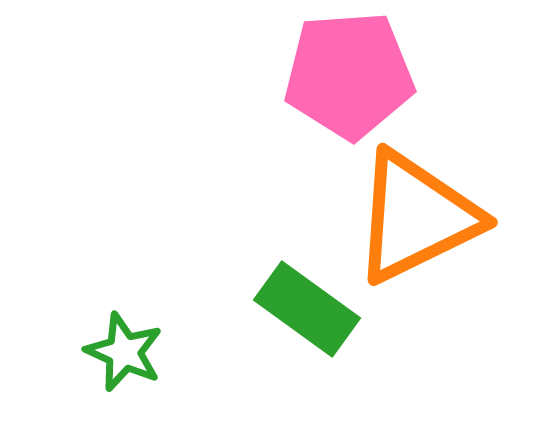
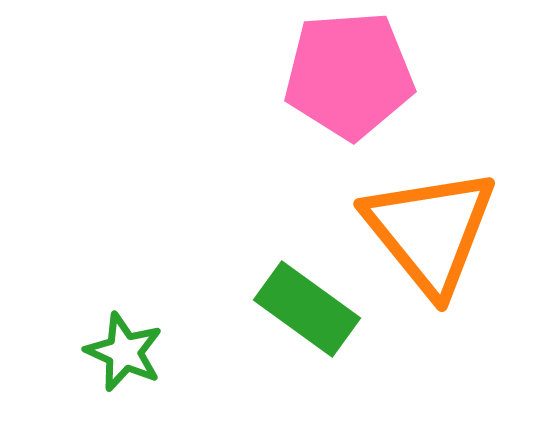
orange triangle: moved 14 px right, 14 px down; rotated 43 degrees counterclockwise
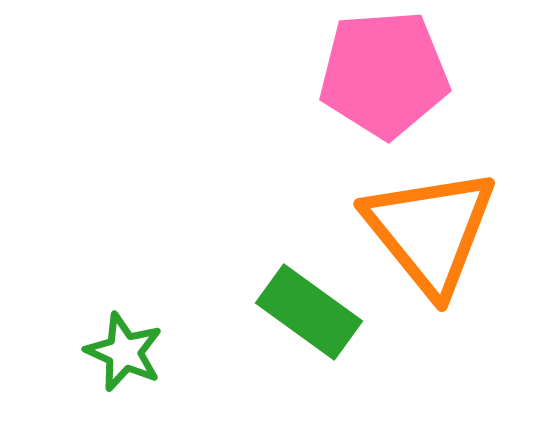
pink pentagon: moved 35 px right, 1 px up
green rectangle: moved 2 px right, 3 px down
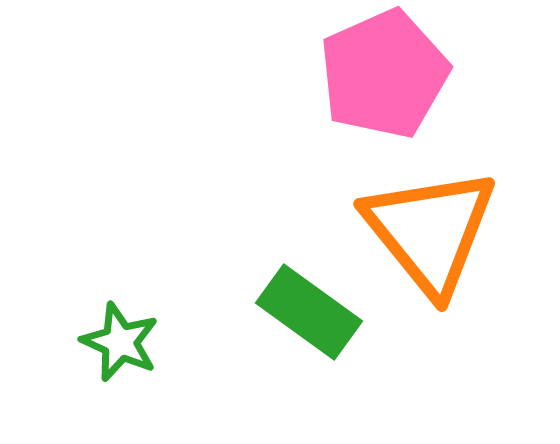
pink pentagon: rotated 20 degrees counterclockwise
green star: moved 4 px left, 10 px up
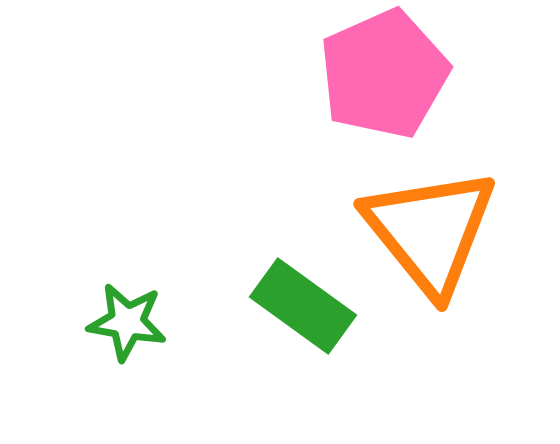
green rectangle: moved 6 px left, 6 px up
green star: moved 7 px right, 20 px up; rotated 14 degrees counterclockwise
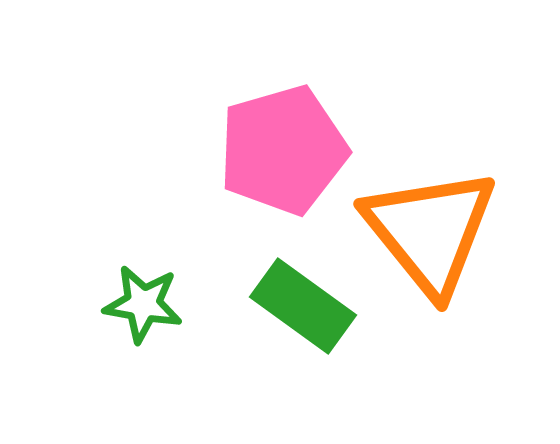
pink pentagon: moved 101 px left, 76 px down; rotated 8 degrees clockwise
green star: moved 16 px right, 18 px up
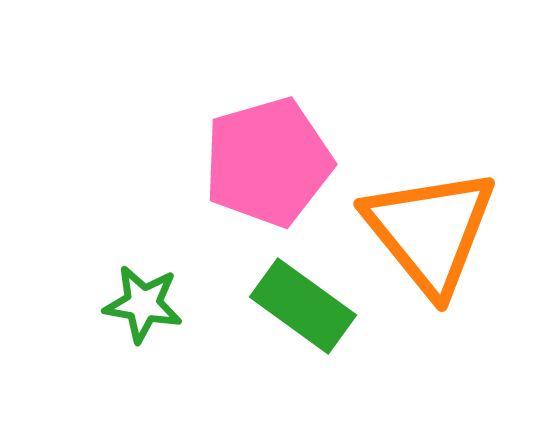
pink pentagon: moved 15 px left, 12 px down
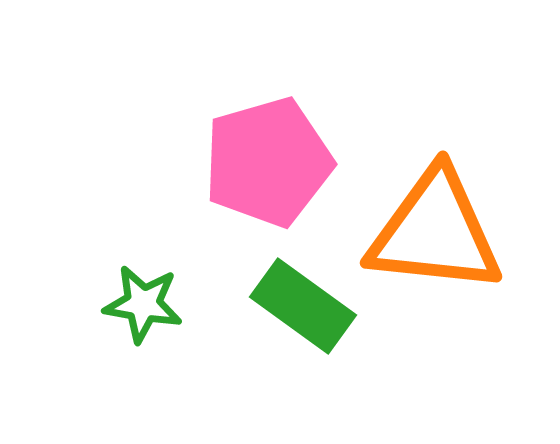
orange triangle: moved 5 px right, 1 px down; rotated 45 degrees counterclockwise
